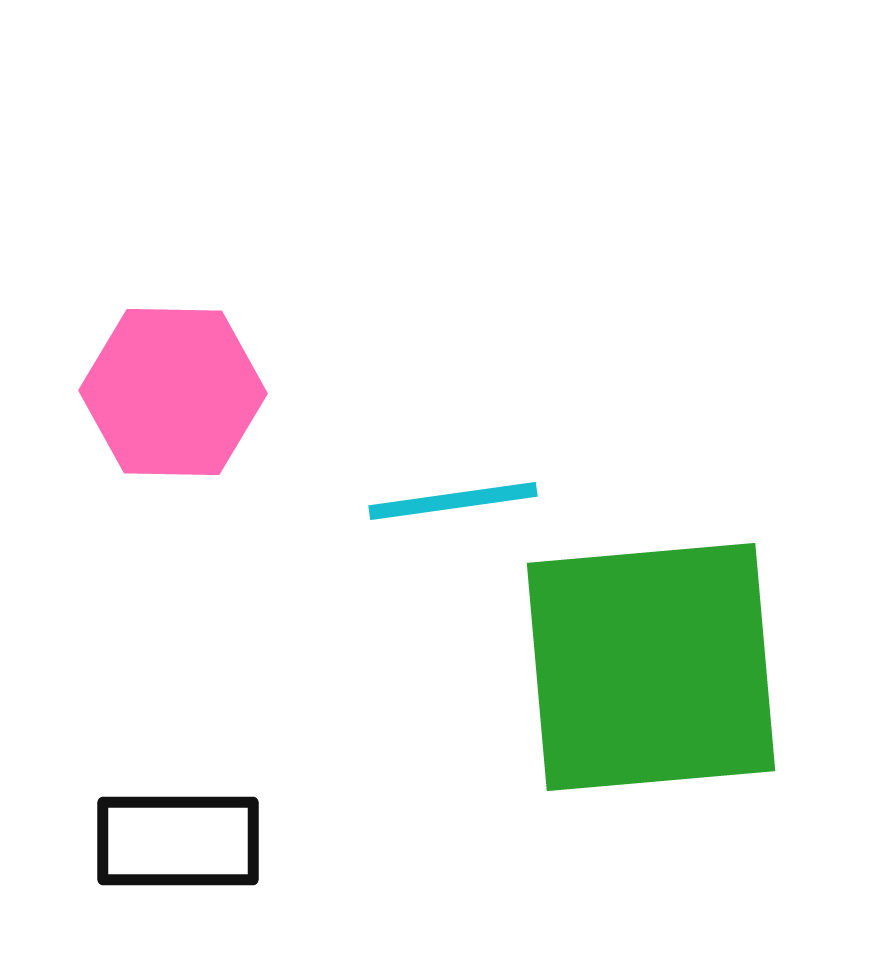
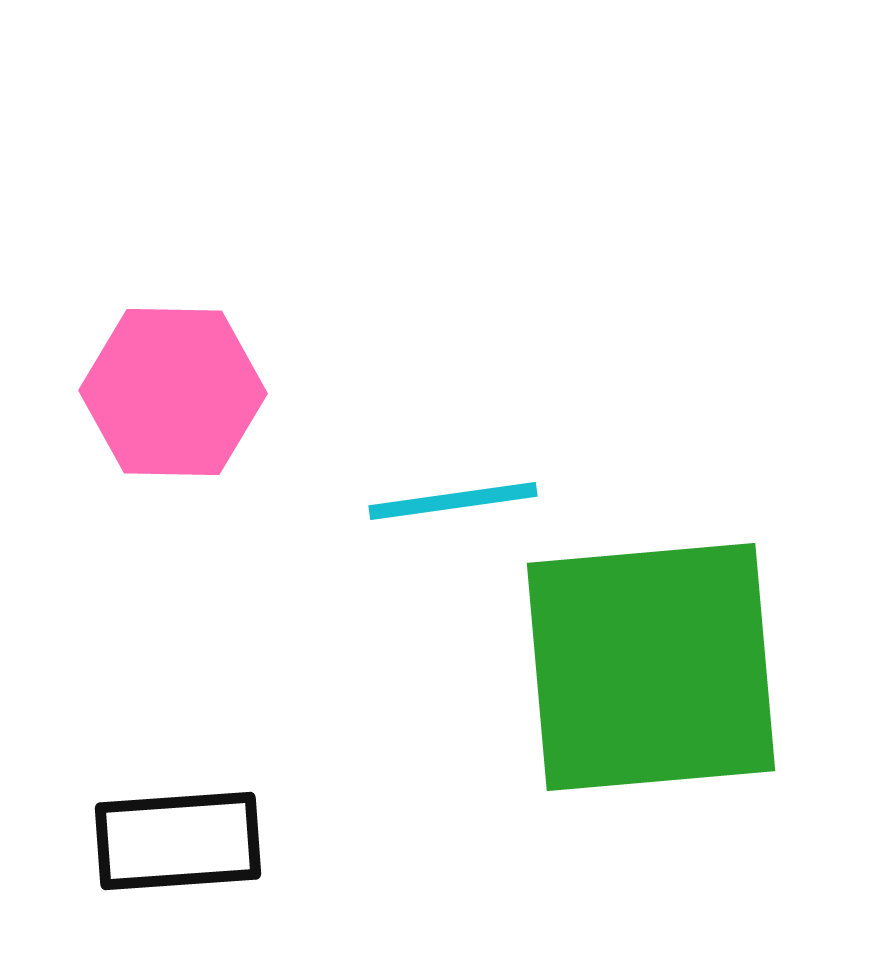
black rectangle: rotated 4 degrees counterclockwise
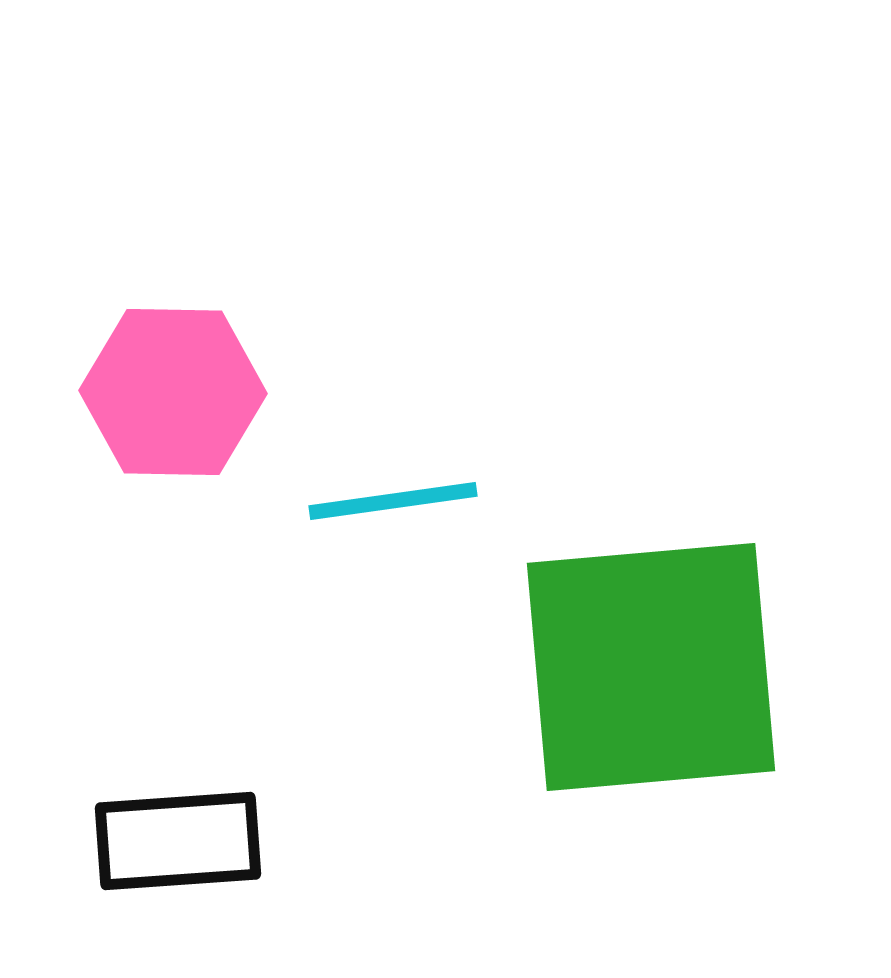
cyan line: moved 60 px left
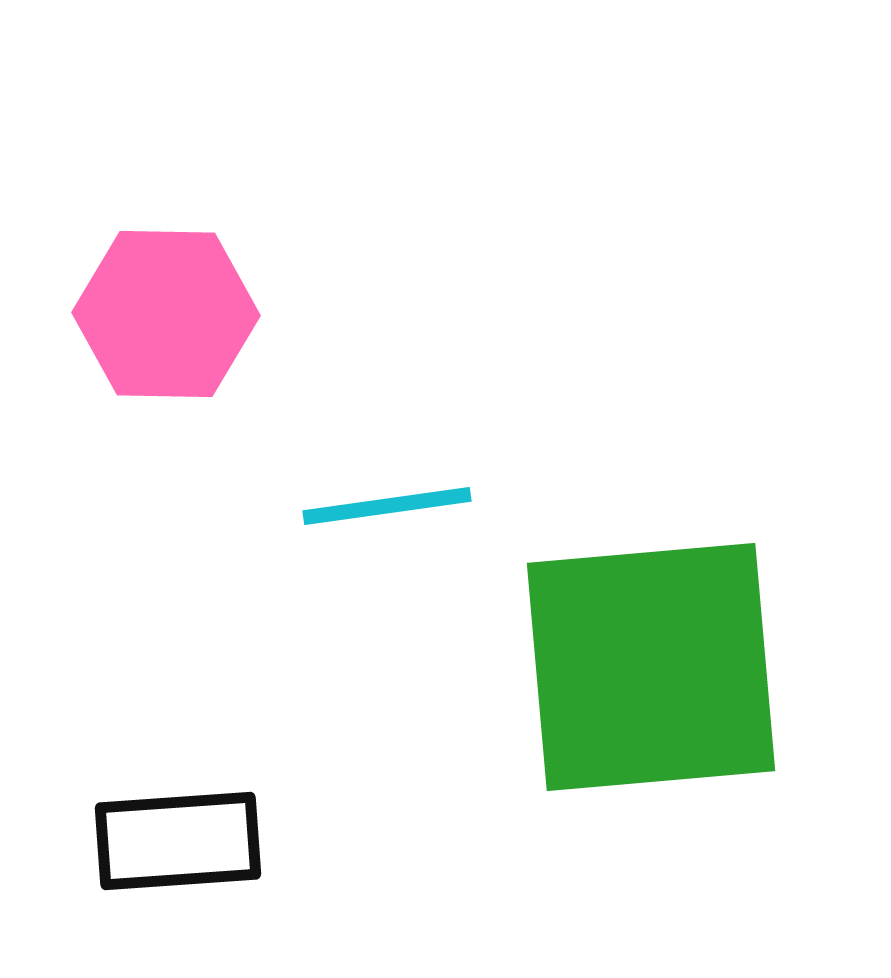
pink hexagon: moved 7 px left, 78 px up
cyan line: moved 6 px left, 5 px down
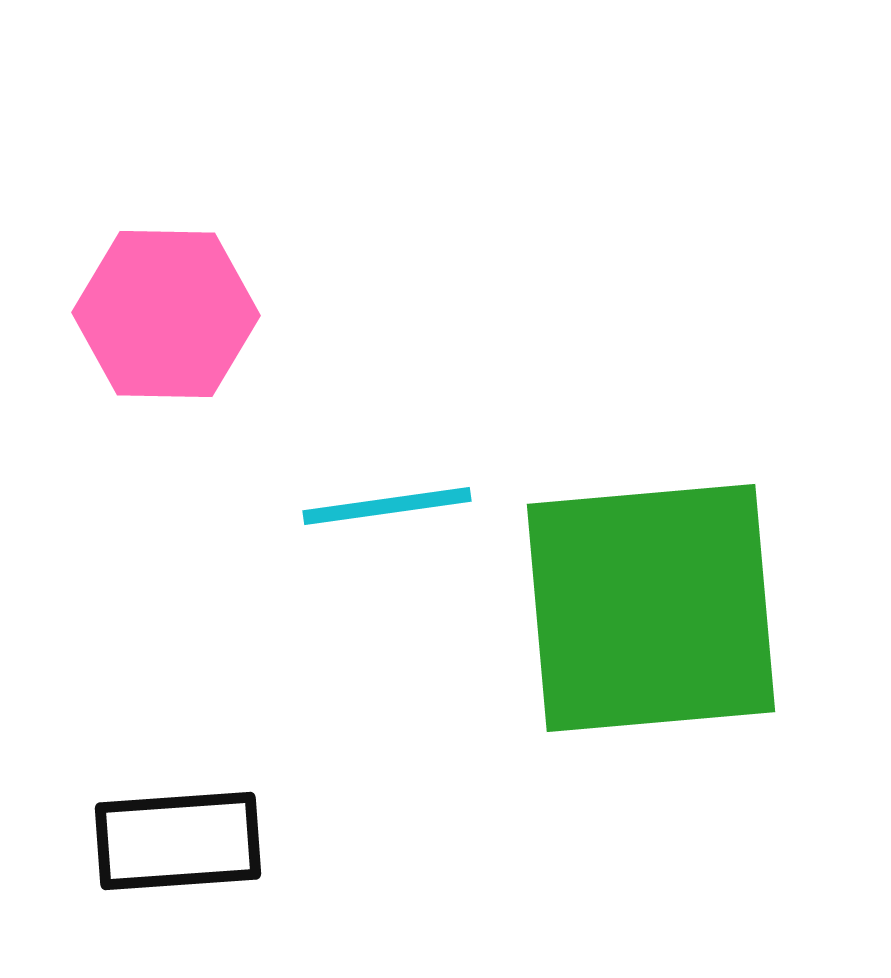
green square: moved 59 px up
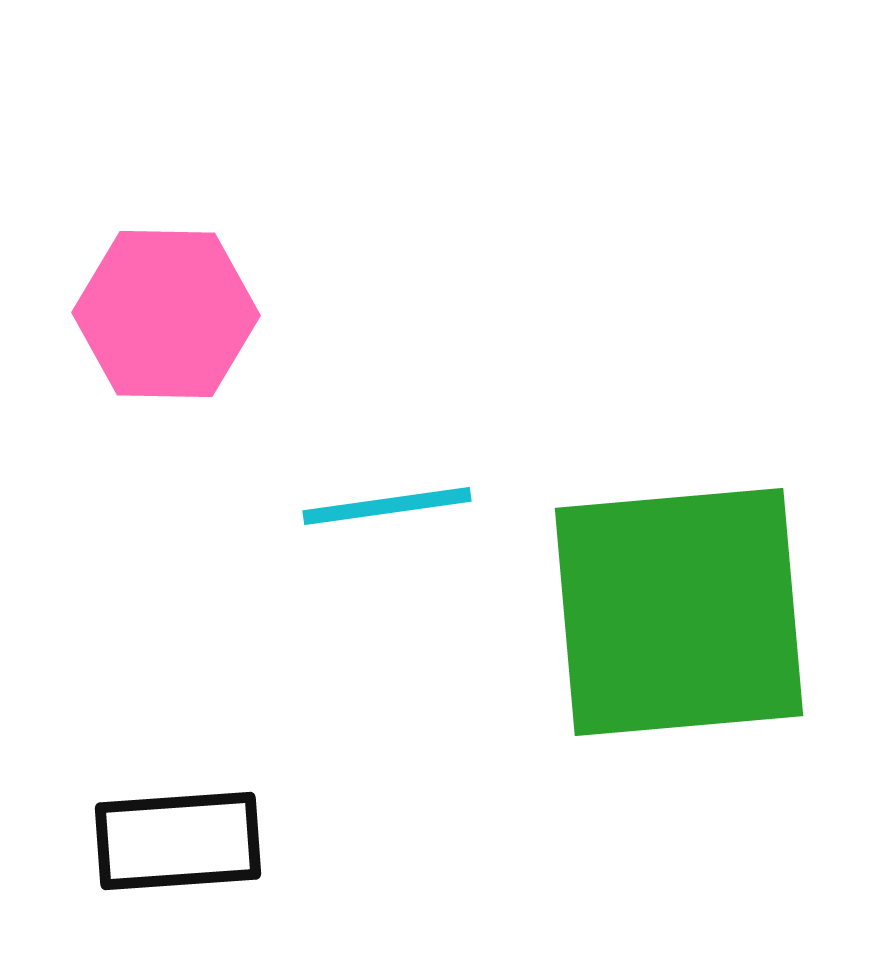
green square: moved 28 px right, 4 px down
